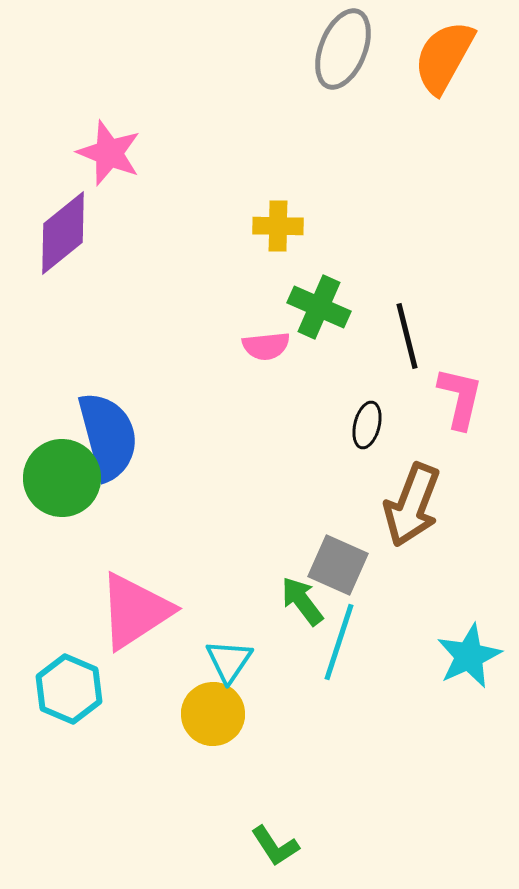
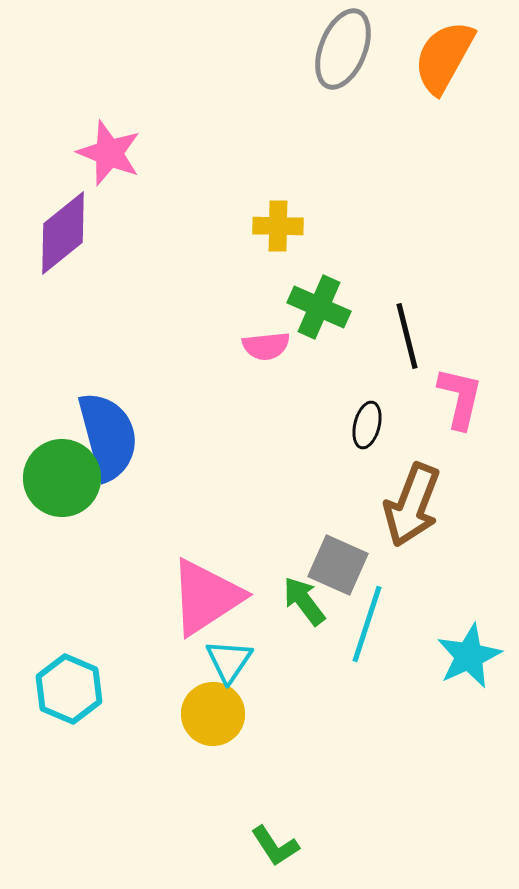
green arrow: moved 2 px right
pink triangle: moved 71 px right, 14 px up
cyan line: moved 28 px right, 18 px up
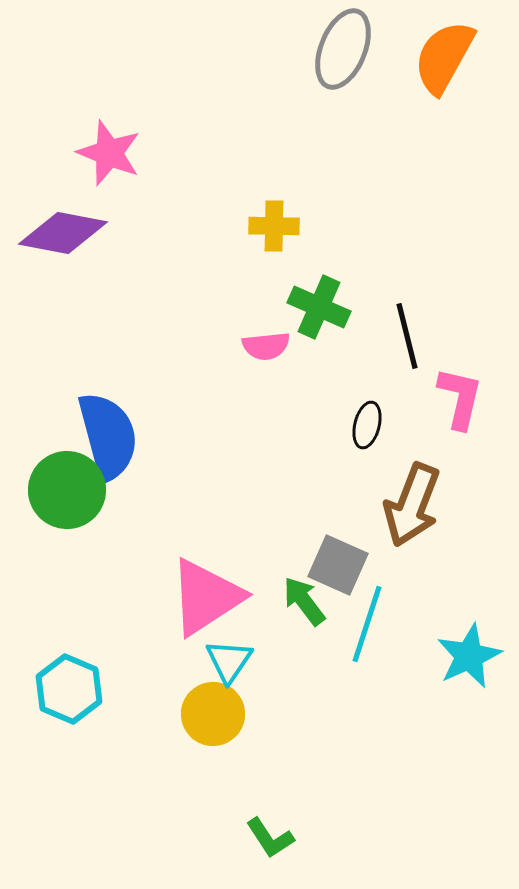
yellow cross: moved 4 px left
purple diamond: rotated 50 degrees clockwise
green circle: moved 5 px right, 12 px down
green L-shape: moved 5 px left, 8 px up
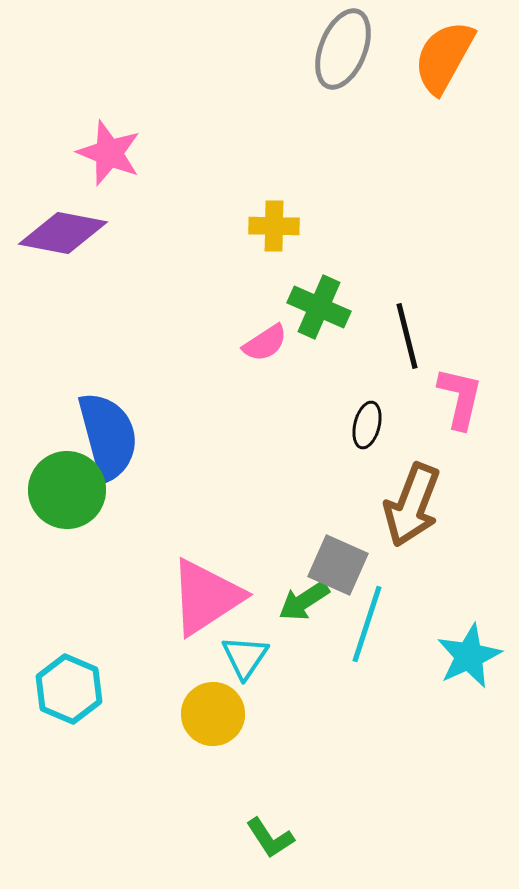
pink semicircle: moved 1 px left, 3 px up; rotated 27 degrees counterclockwise
green arrow: rotated 86 degrees counterclockwise
cyan triangle: moved 16 px right, 4 px up
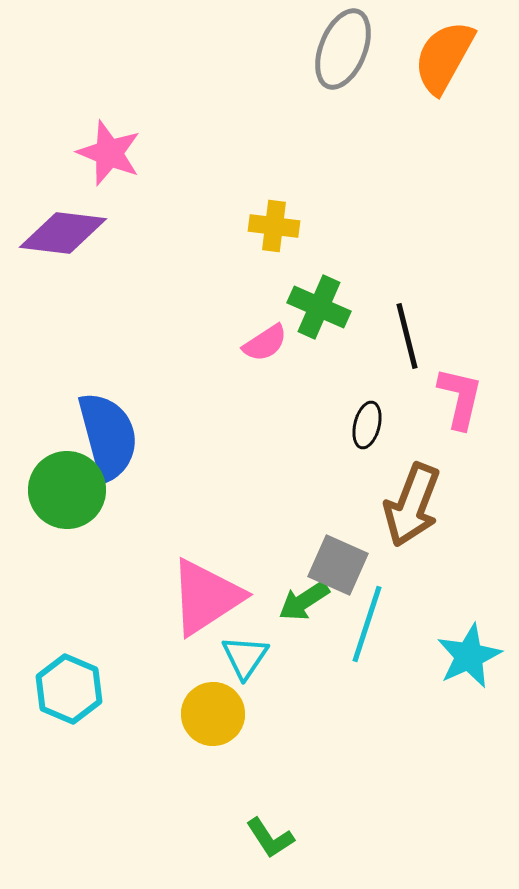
yellow cross: rotated 6 degrees clockwise
purple diamond: rotated 4 degrees counterclockwise
